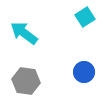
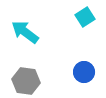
cyan arrow: moved 1 px right, 1 px up
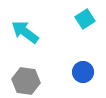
cyan square: moved 2 px down
blue circle: moved 1 px left
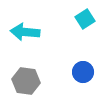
cyan arrow: rotated 32 degrees counterclockwise
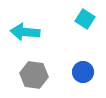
cyan square: rotated 24 degrees counterclockwise
gray hexagon: moved 8 px right, 6 px up
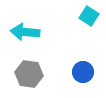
cyan square: moved 4 px right, 3 px up
gray hexagon: moved 5 px left, 1 px up
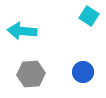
cyan arrow: moved 3 px left, 1 px up
gray hexagon: moved 2 px right; rotated 12 degrees counterclockwise
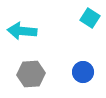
cyan square: moved 1 px right, 2 px down
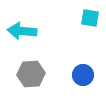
cyan square: rotated 24 degrees counterclockwise
blue circle: moved 3 px down
